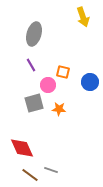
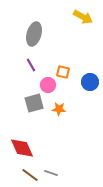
yellow arrow: rotated 42 degrees counterclockwise
gray line: moved 3 px down
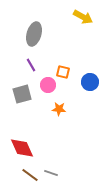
gray square: moved 12 px left, 9 px up
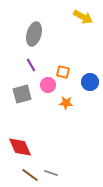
orange star: moved 7 px right, 6 px up
red diamond: moved 2 px left, 1 px up
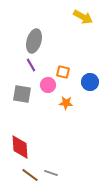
gray ellipse: moved 7 px down
gray square: rotated 24 degrees clockwise
red diamond: rotated 20 degrees clockwise
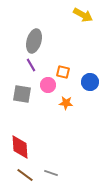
yellow arrow: moved 2 px up
brown line: moved 5 px left
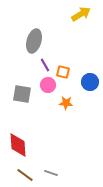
yellow arrow: moved 2 px left, 1 px up; rotated 60 degrees counterclockwise
purple line: moved 14 px right
red diamond: moved 2 px left, 2 px up
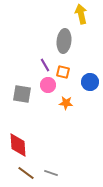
yellow arrow: rotated 72 degrees counterclockwise
gray ellipse: moved 30 px right; rotated 10 degrees counterclockwise
brown line: moved 1 px right, 2 px up
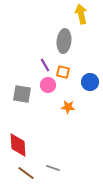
orange star: moved 2 px right, 4 px down
gray line: moved 2 px right, 5 px up
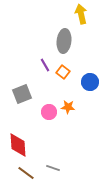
orange square: rotated 24 degrees clockwise
pink circle: moved 1 px right, 27 px down
gray square: rotated 30 degrees counterclockwise
